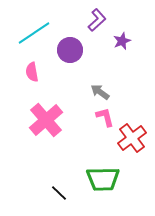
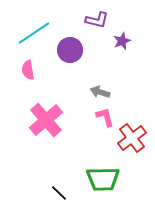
purple L-shape: rotated 55 degrees clockwise
pink semicircle: moved 4 px left, 2 px up
gray arrow: rotated 18 degrees counterclockwise
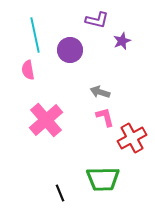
cyan line: moved 1 px right, 2 px down; rotated 68 degrees counterclockwise
red cross: rotated 8 degrees clockwise
black line: moved 1 px right; rotated 24 degrees clockwise
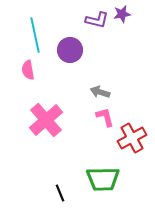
purple star: moved 27 px up; rotated 12 degrees clockwise
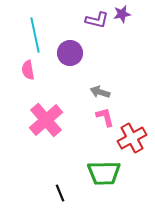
purple circle: moved 3 px down
green trapezoid: moved 1 px right, 6 px up
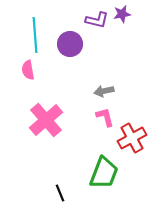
cyan line: rotated 8 degrees clockwise
purple circle: moved 9 px up
gray arrow: moved 4 px right, 1 px up; rotated 30 degrees counterclockwise
green trapezoid: rotated 68 degrees counterclockwise
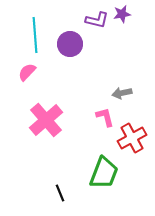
pink semicircle: moved 1 px left, 2 px down; rotated 54 degrees clockwise
gray arrow: moved 18 px right, 2 px down
